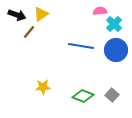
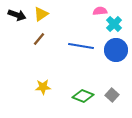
brown line: moved 10 px right, 7 px down
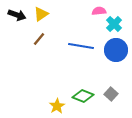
pink semicircle: moved 1 px left
yellow star: moved 14 px right, 19 px down; rotated 28 degrees counterclockwise
gray square: moved 1 px left, 1 px up
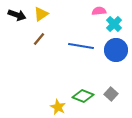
yellow star: moved 1 px right, 1 px down; rotated 14 degrees counterclockwise
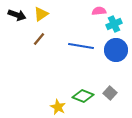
cyan cross: rotated 21 degrees clockwise
gray square: moved 1 px left, 1 px up
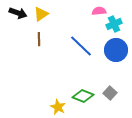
black arrow: moved 1 px right, 2 px up
brown line: rotated 40 degrees counterclockwise
blue line: rotated 35 degrees clockwise
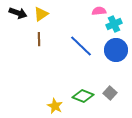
yellow star: moved 3 px left, 1 px up
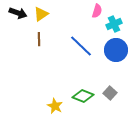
pink semicircle: moved 2 px left; rotated 112 degrees clockwise
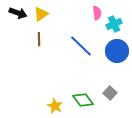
pink semicircle: moved 2 px down; rotated 24 degrees counterclockwise
blue circle: moved 1 px right, 1 px down
green diamond: moved 4 px down; rotated 30 degrees clockwise
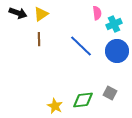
gray square: rotated 16 degrees counterclockwise
green diamond: rotated 60 degrees counterclockwise
